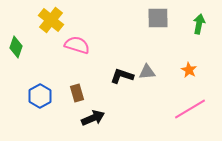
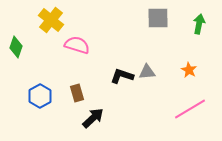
black arrow: rotated 20 degrees counterclockwise
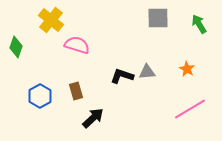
green arrow: rotated 42 degrees counterclockwise
orange star: moved 2 px left, 1 px up
brown rectangle: moved 1 px left, 2 px up
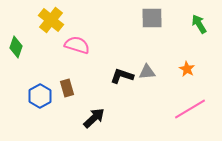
gray square: moved 6 px left
brown rectangle: moved 9 px left, 3 px up
black arrow: moved 1 px right
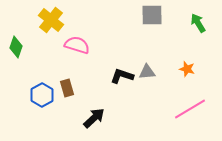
gray square: moved 3 px up
green arrow: moved 1 px left, 1 px up
orange star: rotated 14 degrees counterclockwise
blue hexagon: moved 2 px right, 1 px up
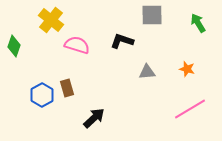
green diamond: moved 2 px left, 1 px up
black L-shape: moved 35 px up
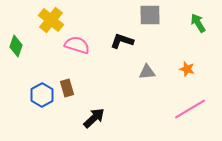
gray square: moved 2 px left
green diamond: moved 2 px right
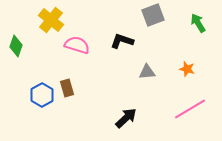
gray square: moved 3 px right; rotated 20 degrees counterclockwise
black arrow: moved 32 px right
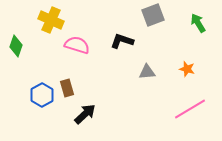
yellow cross: rotated 15 degrees counterclockwise
black arrow: moved 41 px left, 4 px up
